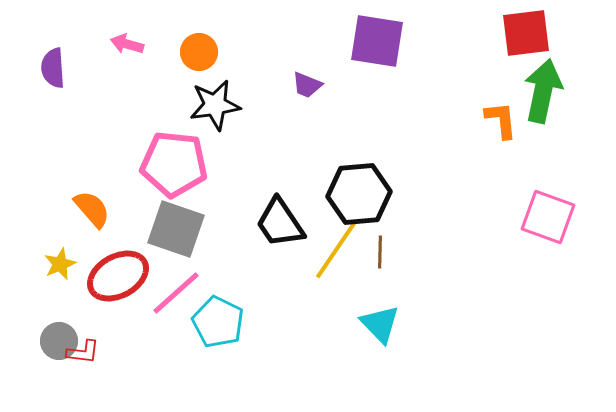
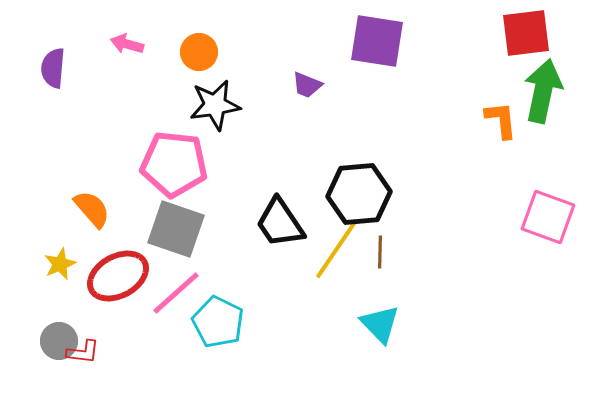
purple semicircle: rotated 9 degrees clockwise
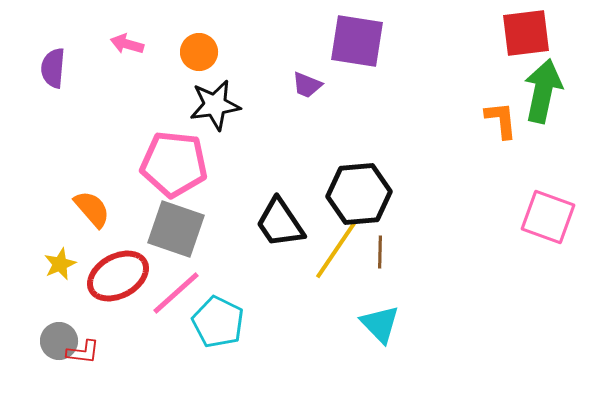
purple square: moved 20 px left
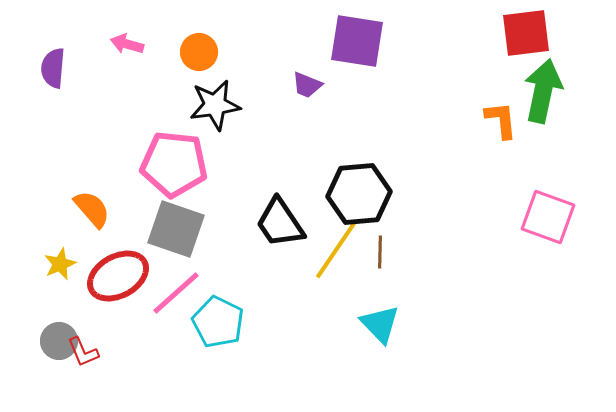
red L-shape: rotated 60 degrees clockwise
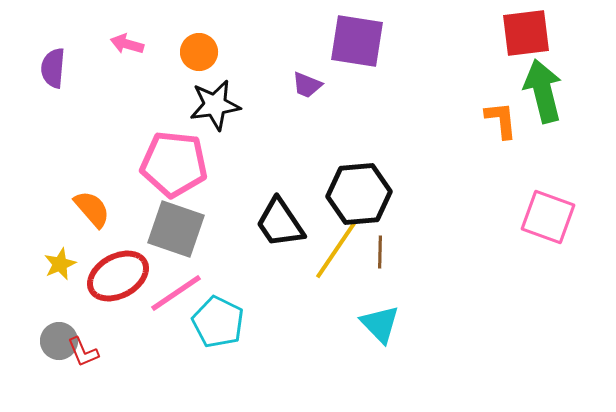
green arrow: rotated 26 degrees counterclockwise
pink line: rotated 8 degrees clockwise
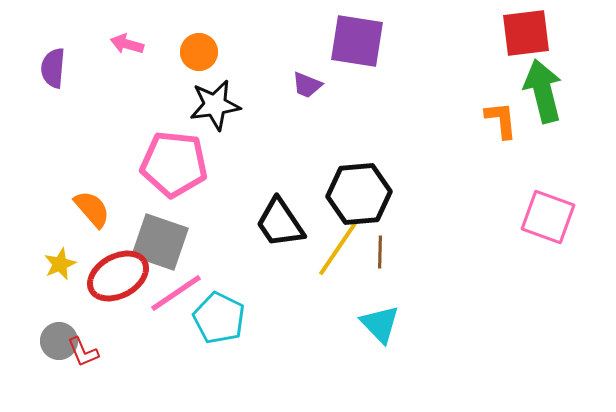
gray square: moved 16 px left, 13 px down
yellow line: moved 3 px right, 3 px up
cyan pentagon: moved 1 px right, 4 px up
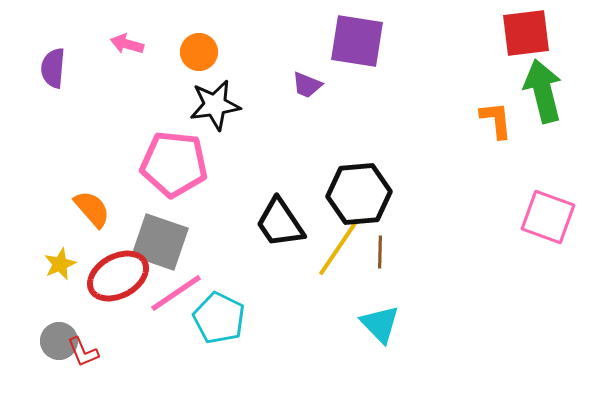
orange L-shape: moved 5 px left
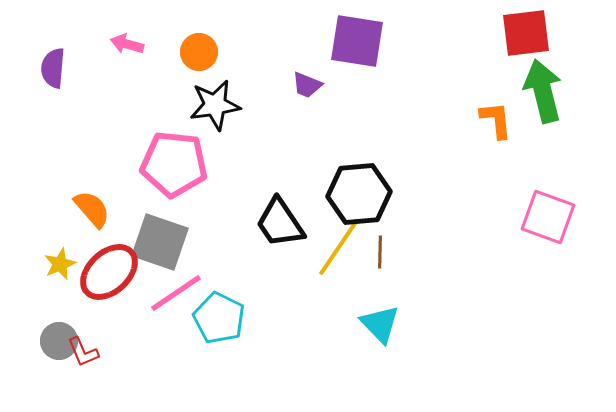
red ellipse: moved 9 px left, 4 px up; rotated 14 degrees counterclockwise
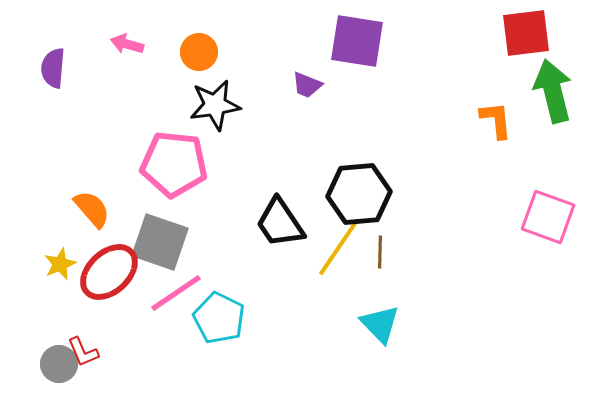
green arrow: moved 10 px right
gray circle: moved 23 px down
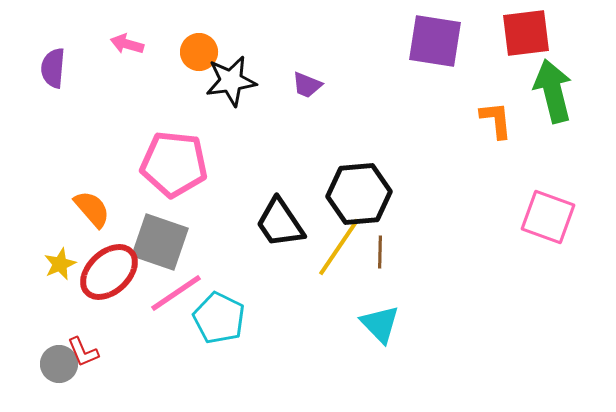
purple square: moved 78 px right
black star: moved 16 px right, 24 px up
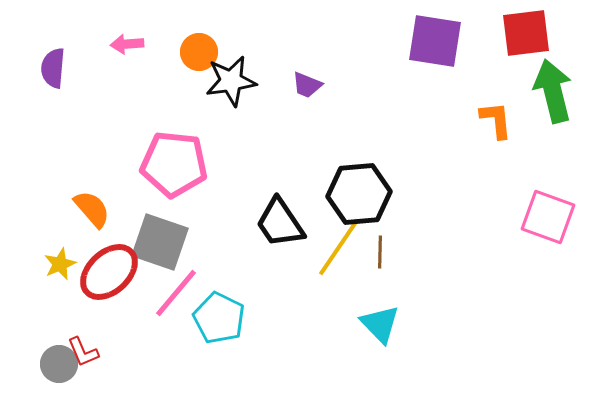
pink arrow: rotated 20 degrees counterclockwise
pink line: rotated 16 degrees counterclockwise
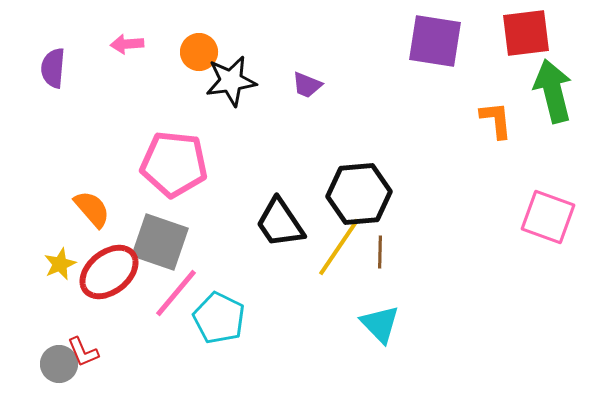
red ellipse: rotated 4 degrees clockwise
